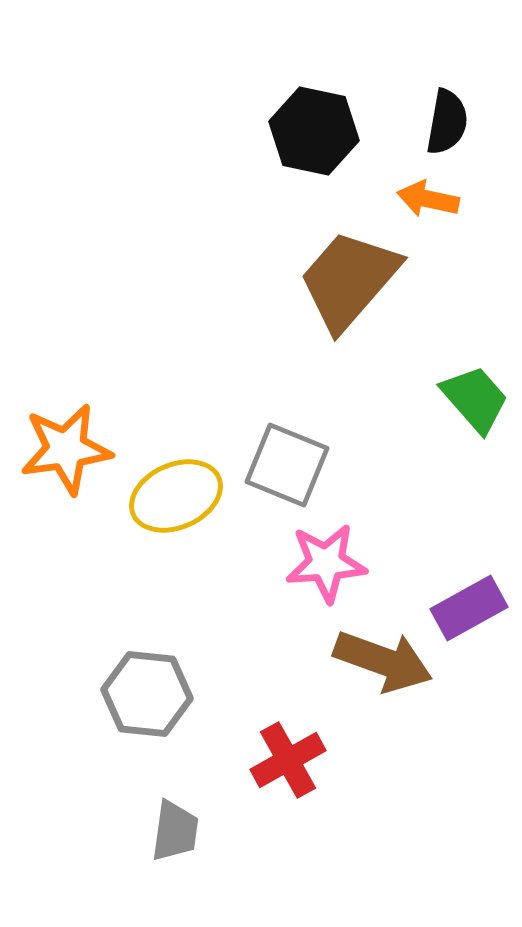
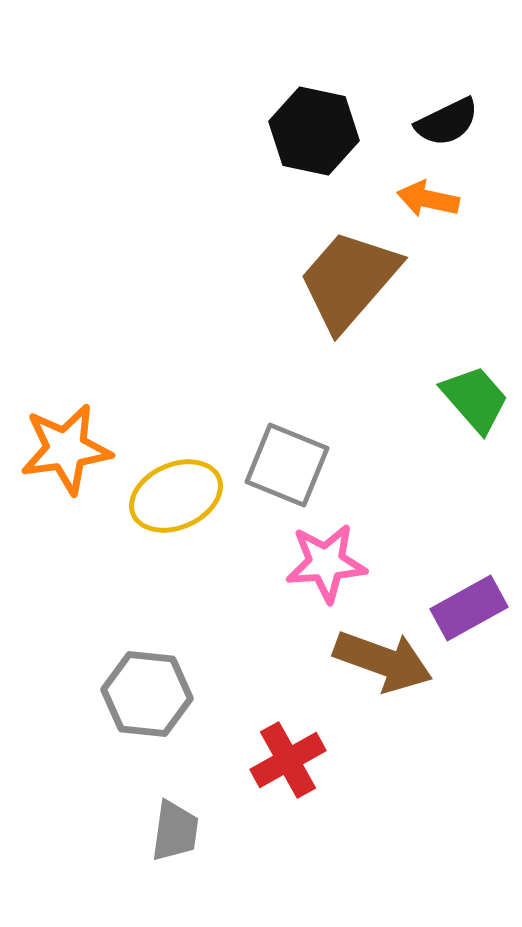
black semicircle: rotated 54 degrees clockwise
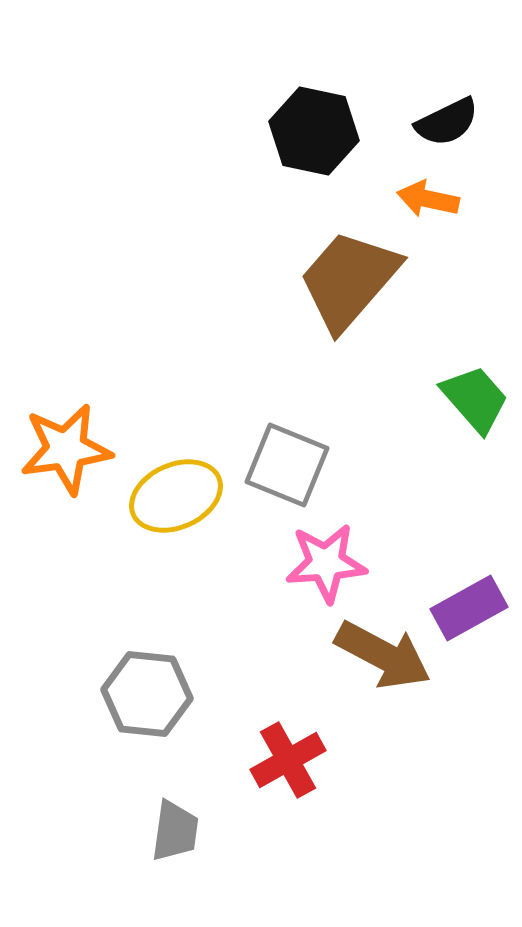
brown arrow: moved 6 px up; rotated 8 degrees clockwise
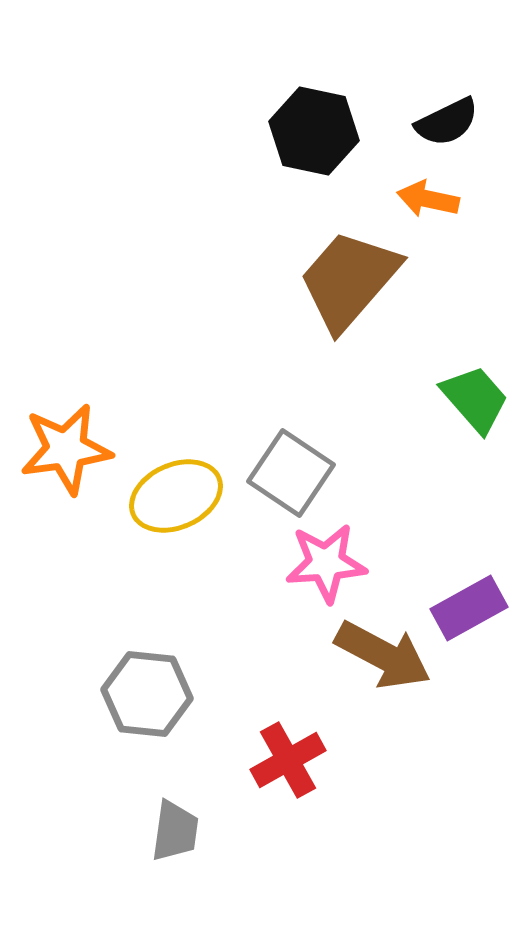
gray square: moved 4 px right, 8 px down; rotated 12 degrees clockwise
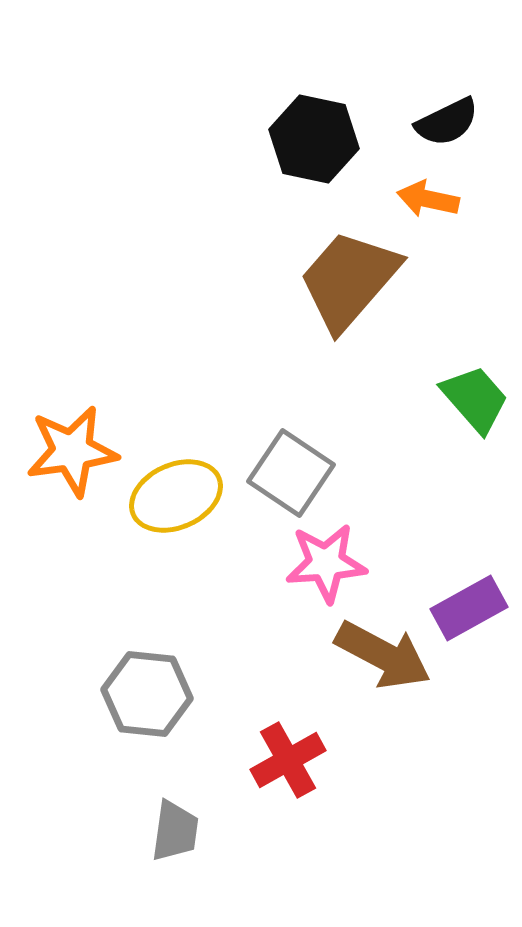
black hexagon: moved 8 px down
orange star: moved 6 px right, 2 px down
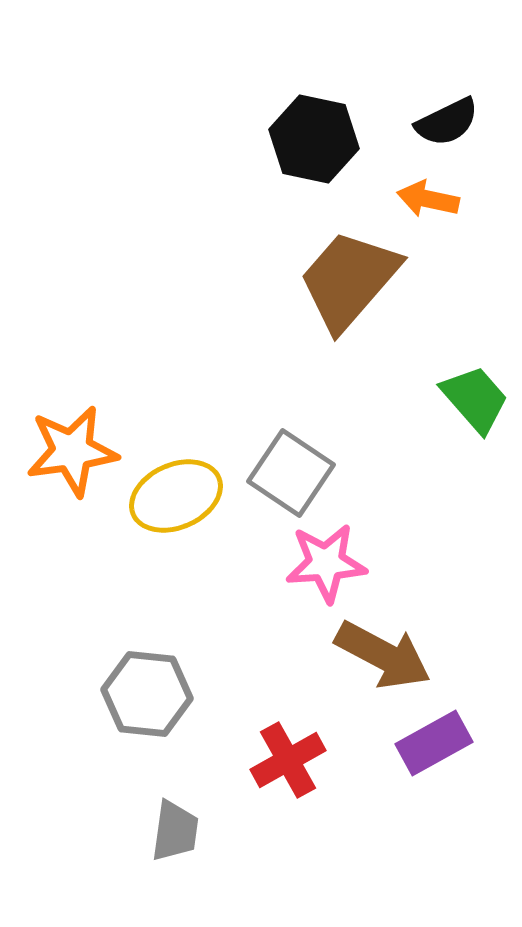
purple rectangle: moved 35 px left, 135 px down
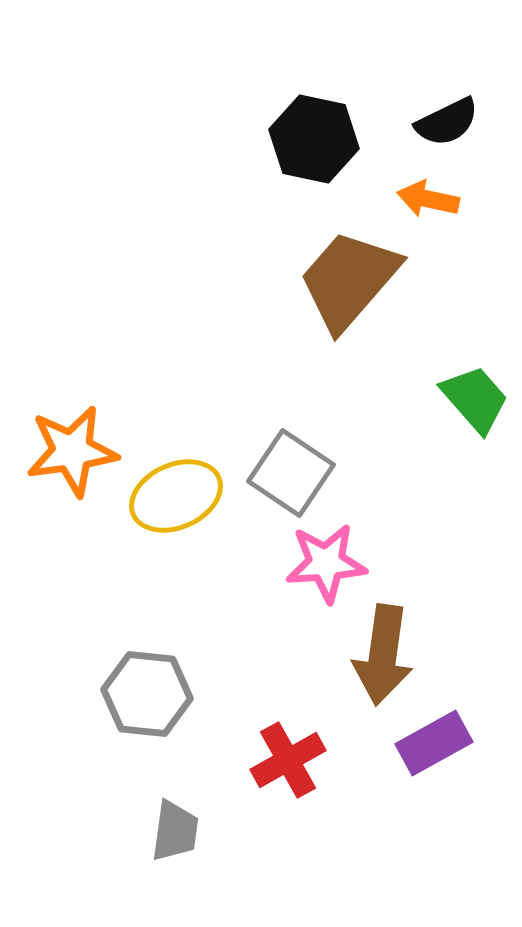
brown arrow: rotated 70 degrees clockwise
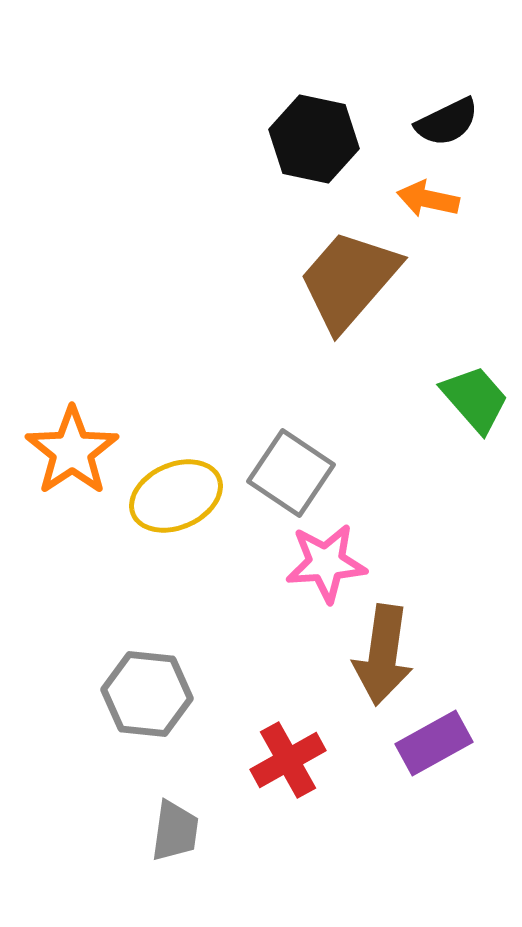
orange star: rotated 26 degrees counterclockwise
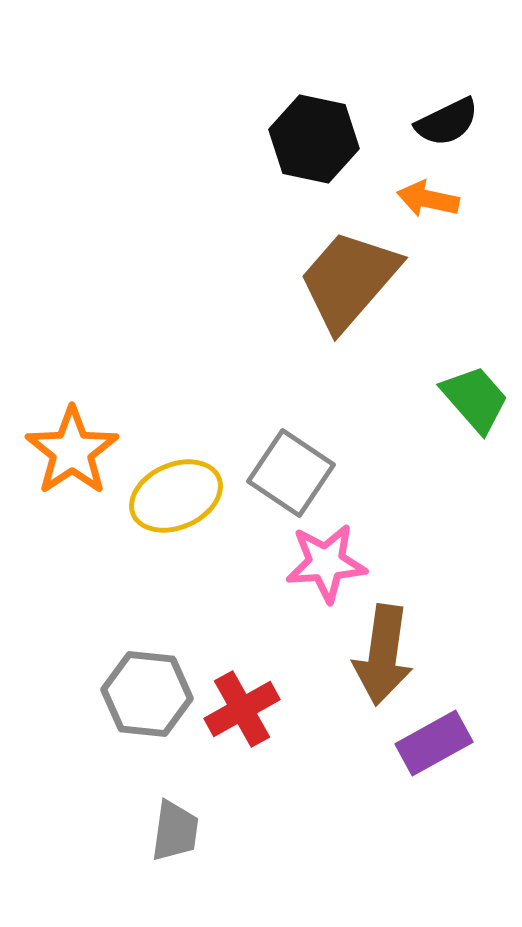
red cross: moved 46 px left, 51 px up
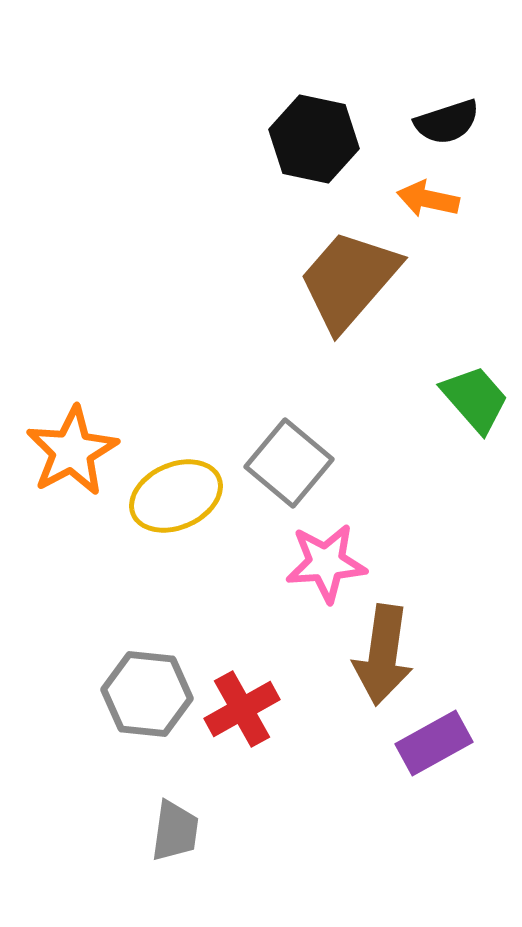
black semicircle: rotated 8 degrees clockwise
orange star: rotated 6 degrees clockwise
gray square: moved 2 px left, 10 px up; rotated 6 degrees clockwise
